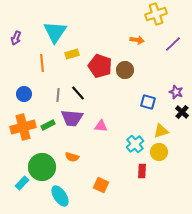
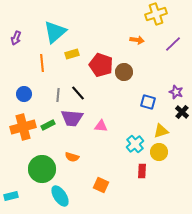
cyan triangle: rotated 15 degrees clockwise
red pentagon: moved 1 px right, 1 px up
brown circle: moved 1 px left, 2 px down
green circle: moved 2 px down
cyan rectangle: moved 11 px left, 13 px down; rotated 32 degrees clockwise
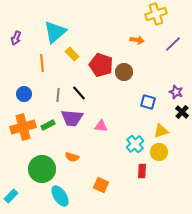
yellow rectangle: rotated 64 degrees clockwise
black line: moved 1 px right
cyan rectangle: rotated 32 degrees counterclockwise
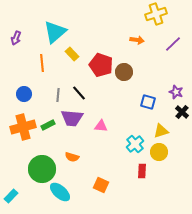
cyan ellipse: moved 4 px up; rotated 15 degrees counterclockwise
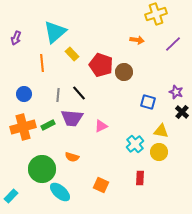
pink triangle: rotated 32 degrees counterclockwise
yellow triangle: rotated 28 degrees clockwise
red rectangle: moved 2 px left, 7 px down
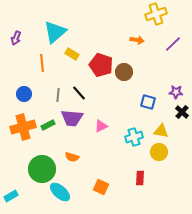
yellow rectangle: rotated 16 degrees counterclockwise
purple star: rotated 16 degrees counterclockwise
cyan cross: moved 1 px left, 7 px up; rotated 24 degrees clockwise
orange square: moved 2 px down
cyan rectangle: rotated 16 degrees clockwise
